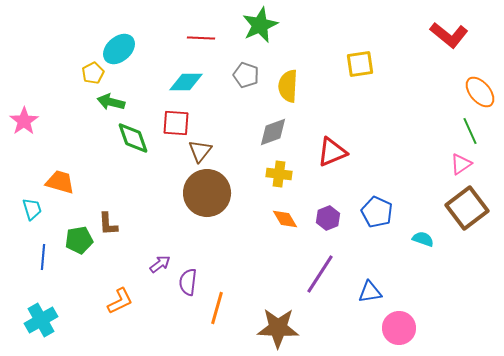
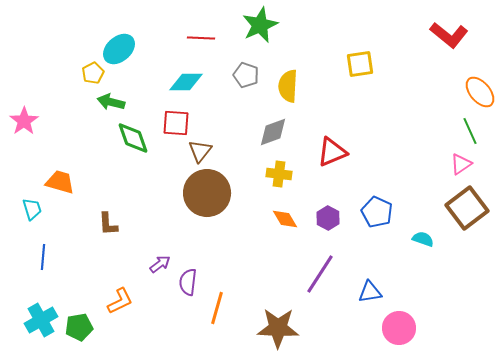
purple hexagon: rotated 10 degrees counterclockwise
green pentagon: moved 87 px down
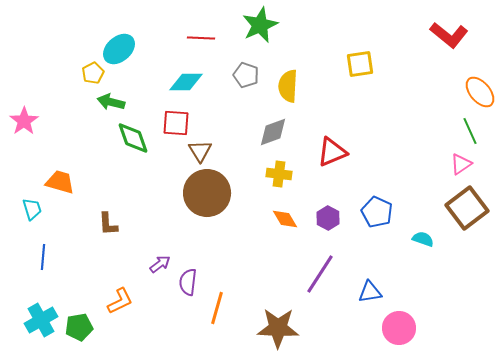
brown triangle: rotated 10 degrees counterclockwise
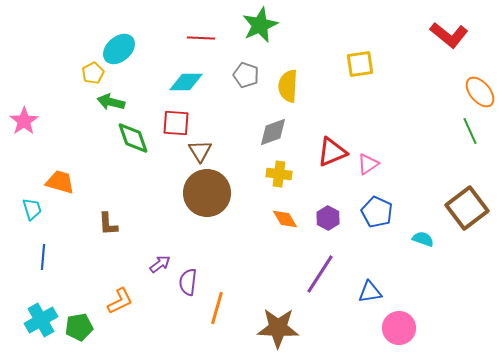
pink triangle: moved 93 px left
